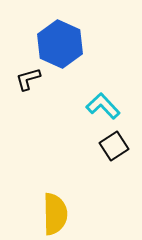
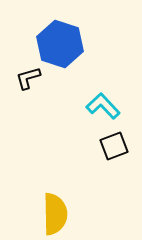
blue hexagon: rotated 6 degrees counterclockwise
black L-shape: moved 1 px up
black square: rotated 12 degrees clockwise
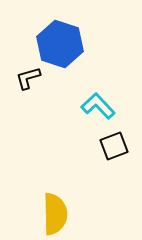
cyan L-shape: moved 5 px left
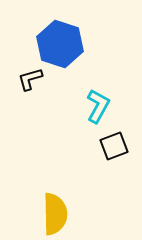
black L-shape: moved 2 px right, 1 px down
cyan L-shape: rotated 72 degrees clockwise
